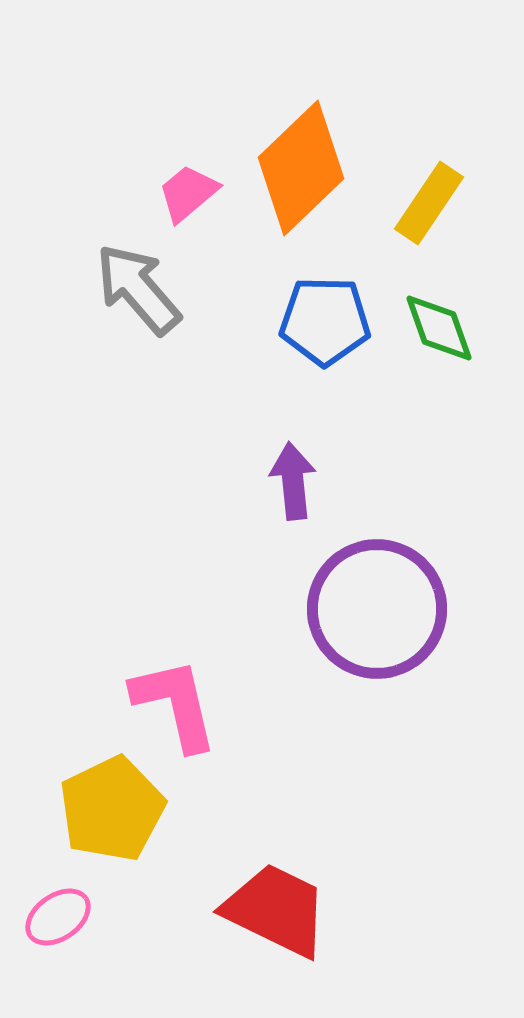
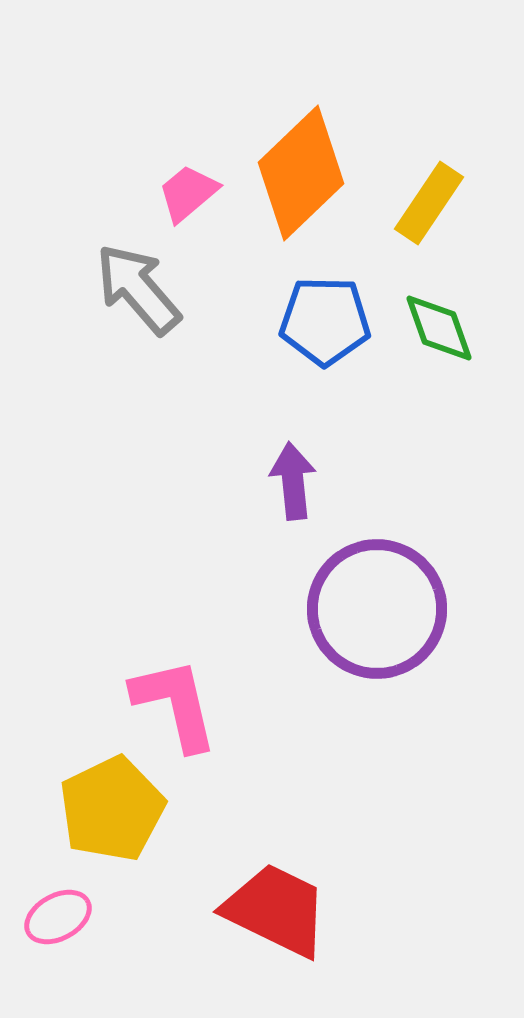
orange diamond: moved 5 px down
pink ellipse: rotated 6 degrees clockwise
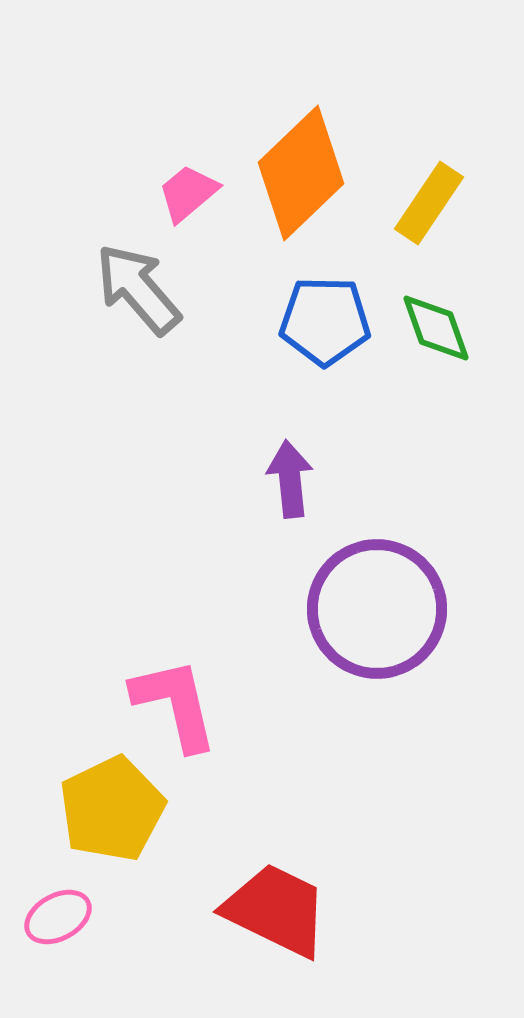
green diamond: moved 3 px left
purple arrow: moved 3 px left, 2 px up
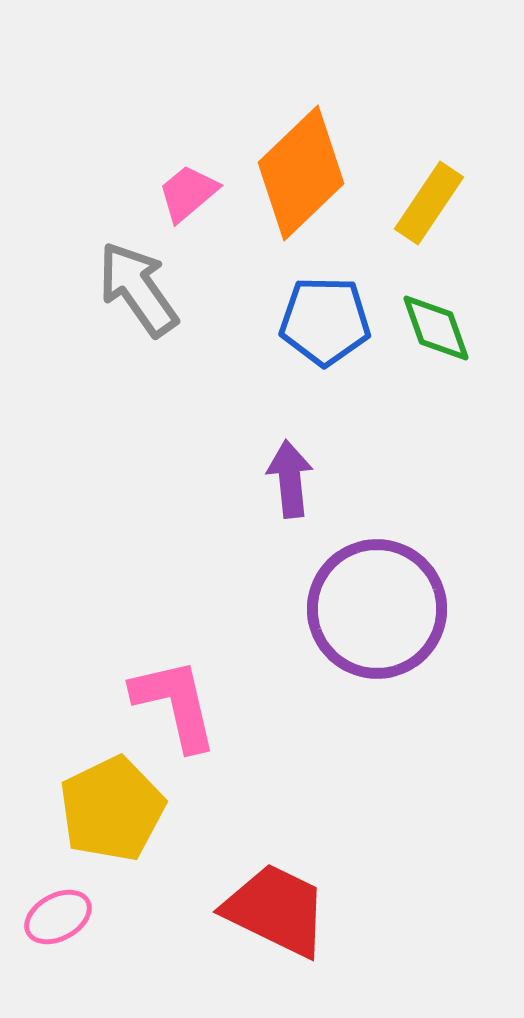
gray arrow: rotated 6 degrees clockwise
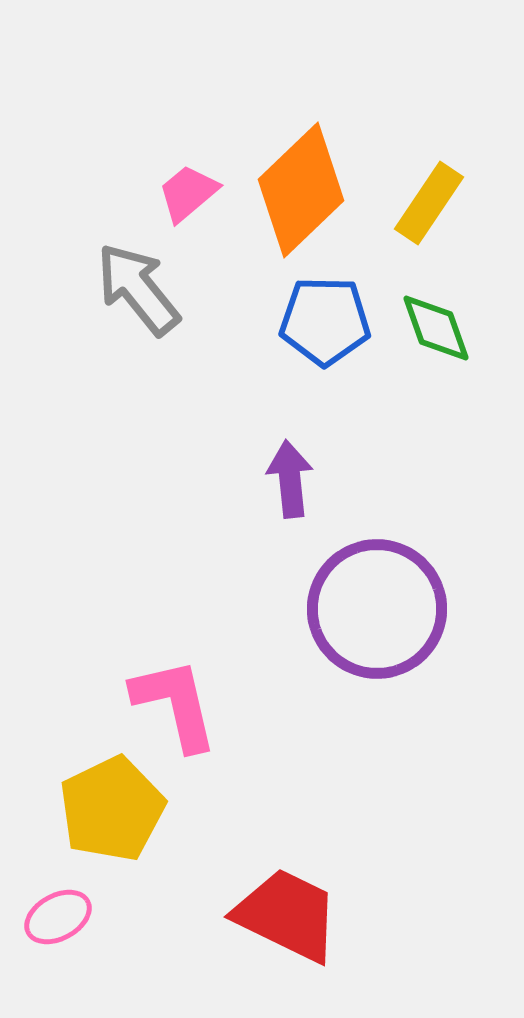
orange diamond: moved 17 px down
gray arrow: rotated 4 degrees counterclockwise
red trapezoid: moved 11 px right, 5 px down
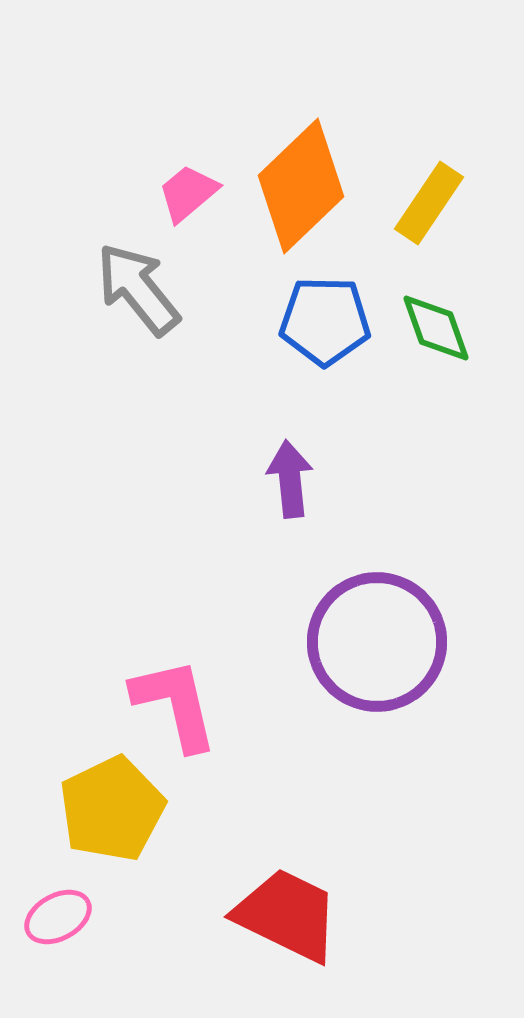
orange diamond: moved 4 px up
purple circle: moved 33 px down
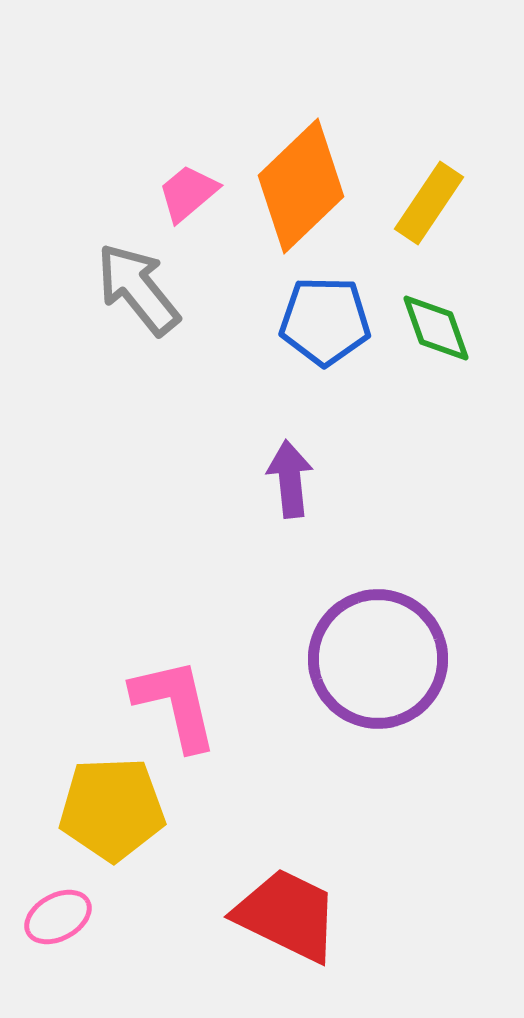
purple circle: moved 1 px right, 17 px down
yellow pentagon: rotated 24 degrees clockwise
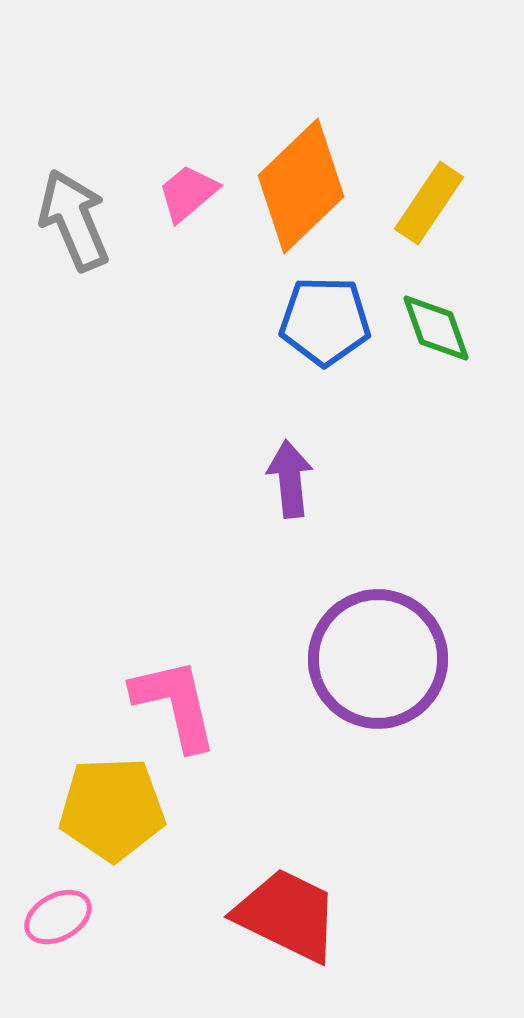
gray arrow: moved 64 px left, 69 px up; rotated 16 degrees clockwise
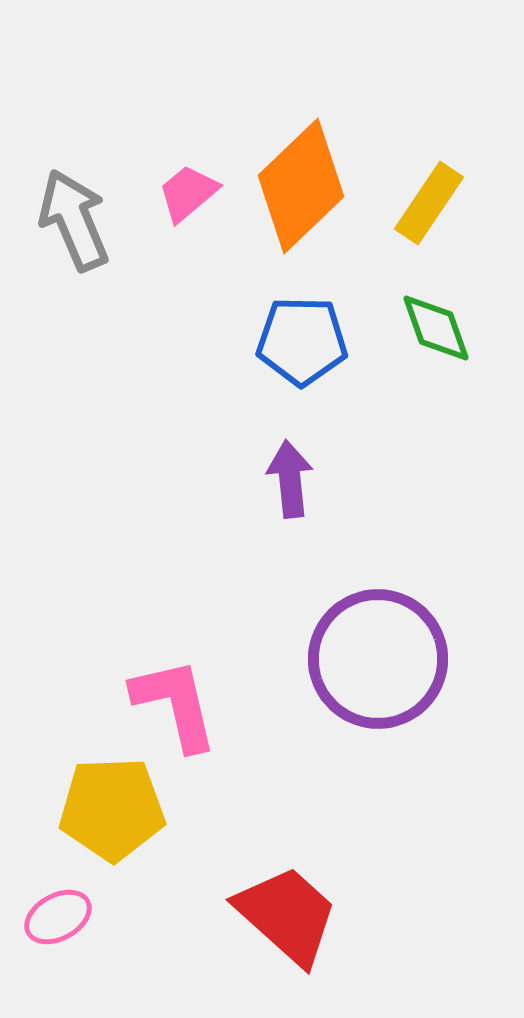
blue pentagon: moved 23 px left, 20 px down
red trapezoid: rotated 16 degrees clockwise
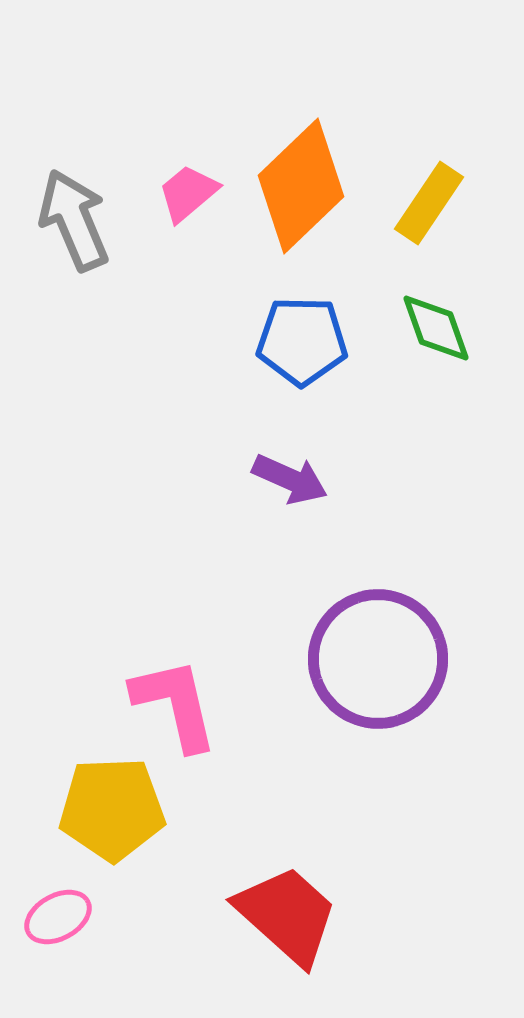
purple arrow: rotated 120 degrees clockwise
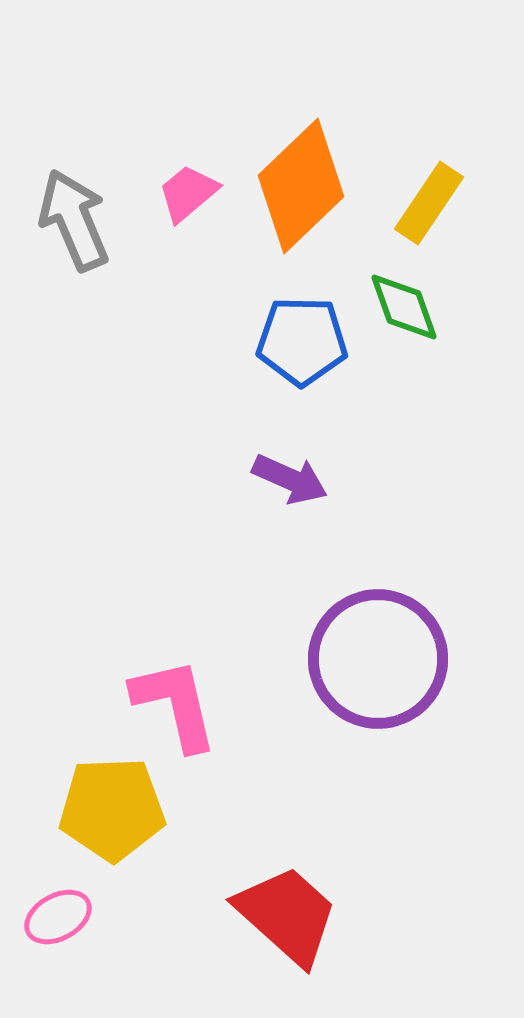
green diamond: moved 32 px left, 21 px up
